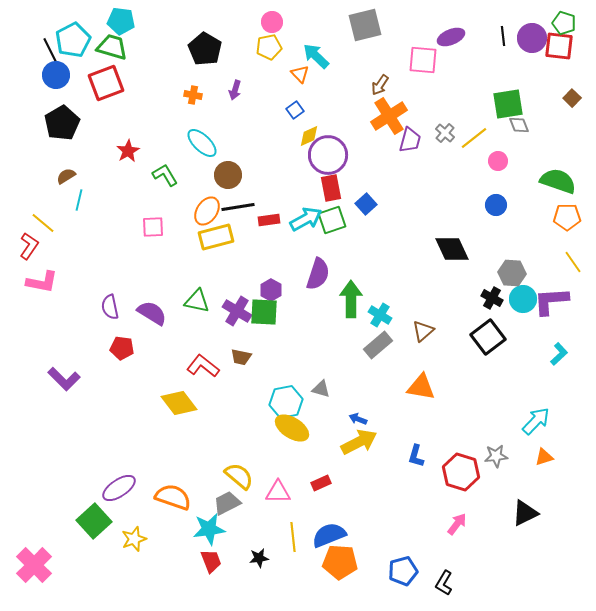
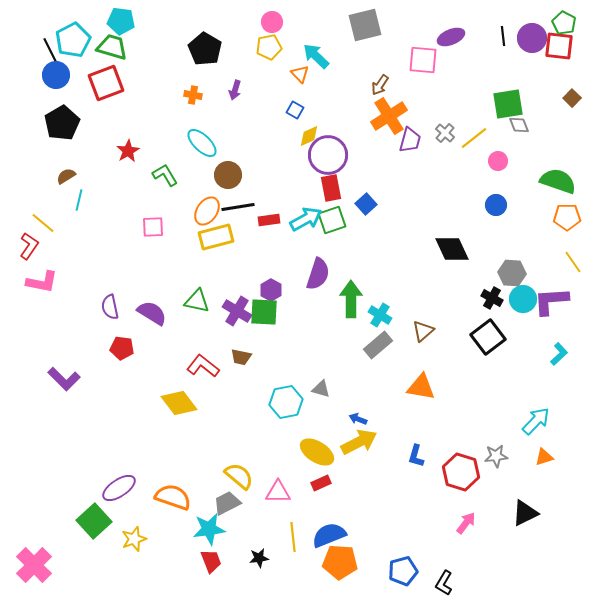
green pentagon at (564, 23): rotated 10 degrees clockwise
blue square at (295, 110): rotated 24 degrees counterclockwise
yellow ellipse at (292, 428): moved 25 px right, 24 px down
pink arrow at (457, 524): moved 9 px right, 1 px up
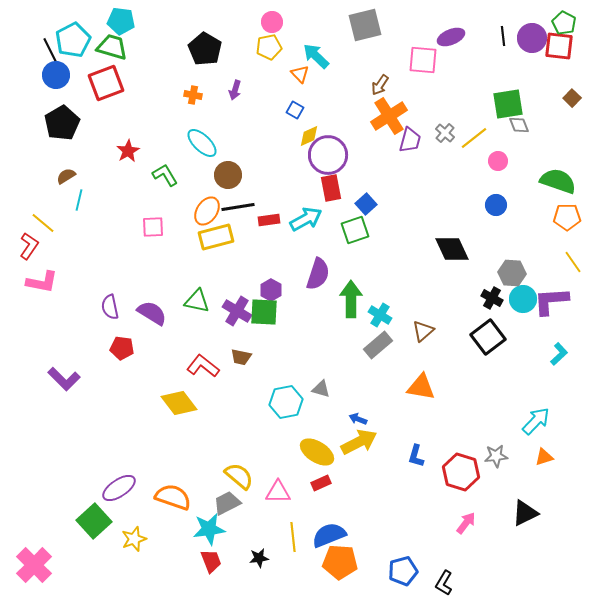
green square at (332, 220): moved 23 px right, 10 px down
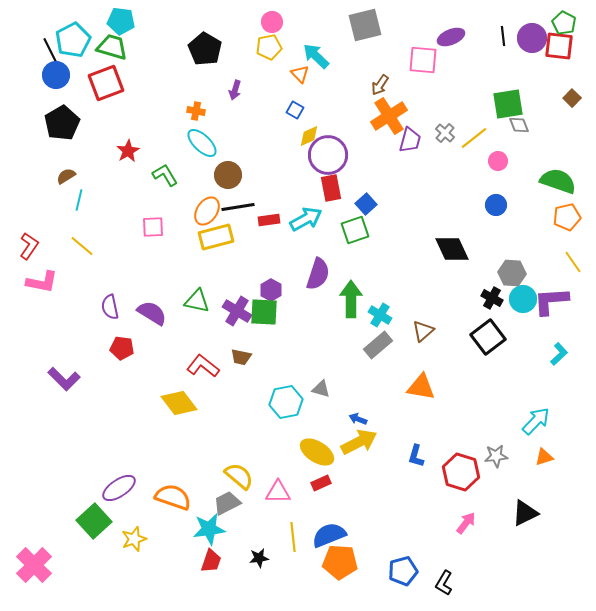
orange cross at (193, 95): moved 3 px right, 16 px down
orange pentagon at (567, 217): rotated 12 degrees counterclockwise
yellow line at (43, 223): moved 39 px right, 23 px down
red trapezoid at (211, 561): rotated 40 degrees clockwise
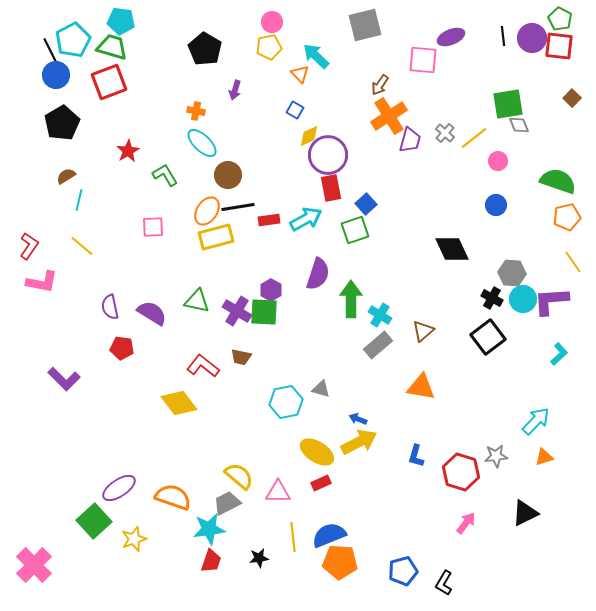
green pentagon at (564, 23): moved 4 px left, 4 px up
red square at (106, 83): moved 3 px right, 1 px up
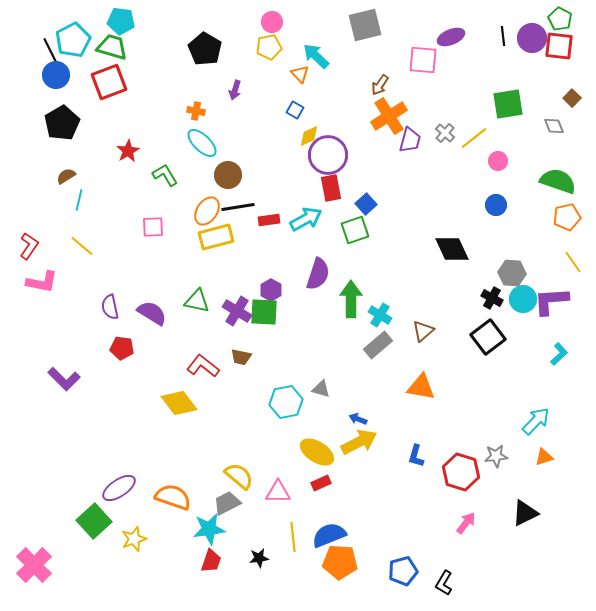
gray diamond at (519, 125): moved 35 px right, 1 px down
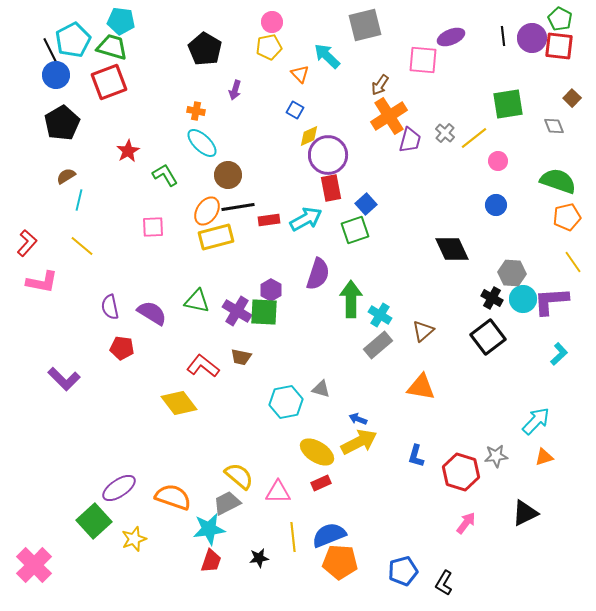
cyan arrow at (316, 56): moved 11 px right
red L-shape at (29, 246): moved 2 px left, 3 px up; rotated 8 degrees clockwise
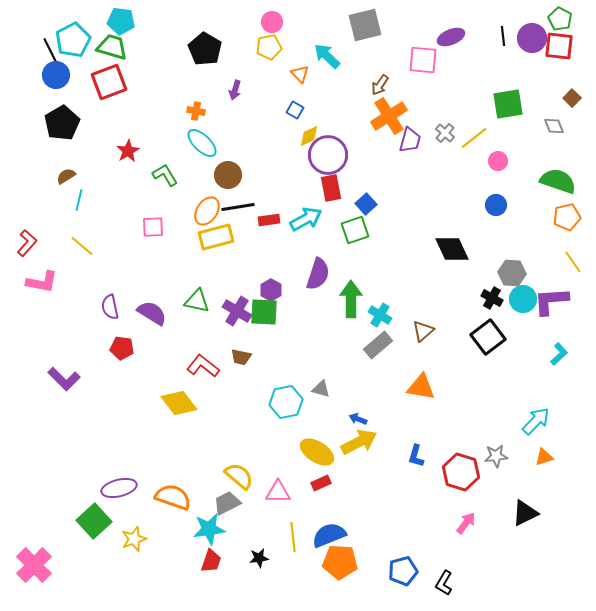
purple ellipse at (119, 488): rotated 20 degrees clockwise
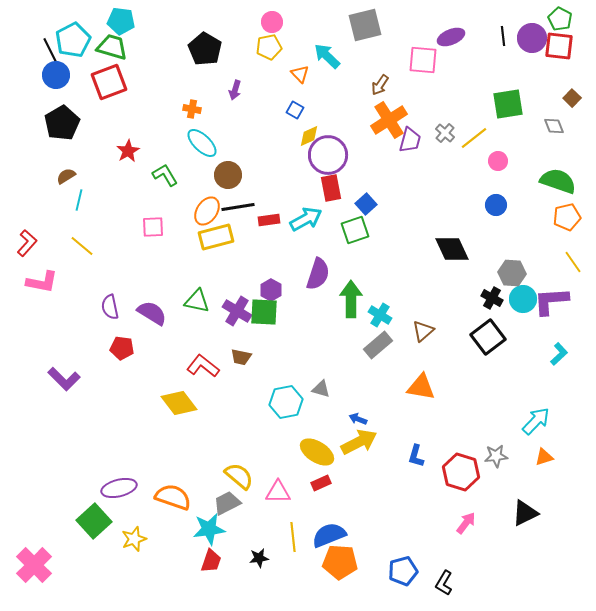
orange cross at (196, 111): moved 4 px left, 2 px up
orange cross at (389, 116): moved 4 px down
